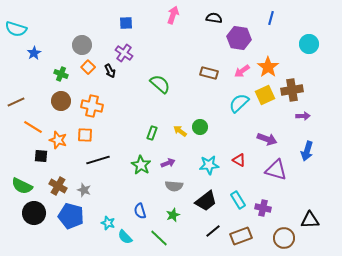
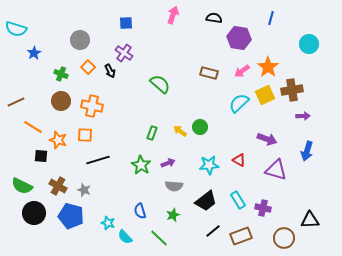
gray circle at (82, 45): moved 2 px left, 5 px up
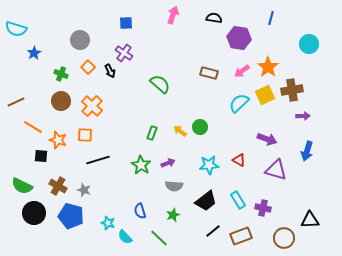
orange cross at (92, 106): rotated 30 degrees clockwise
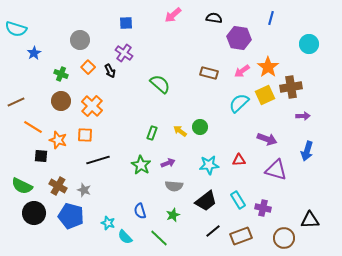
pink arrow at (173, 15): rotated 150 degrees counterclockwise
brown cross at (292, 90): moved 1 px left, 3 px up
red triangle at (239, 160): rotated 32 degrees counterclockwise
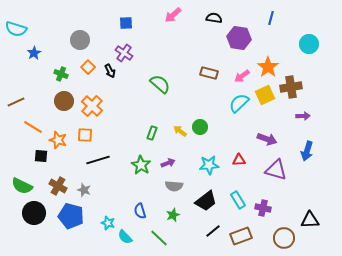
pink arrow at (242, 71): moved 5 px down
brown circle at (61, 101): moved 3 px right
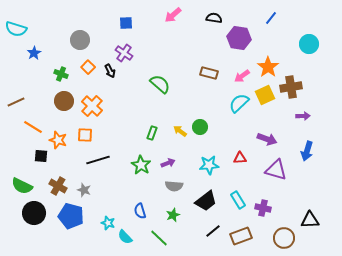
blue line at (271, 18): rotated 24 degrees clockwise
red triangle at (239, 160): moved 1 px right, 2 px up
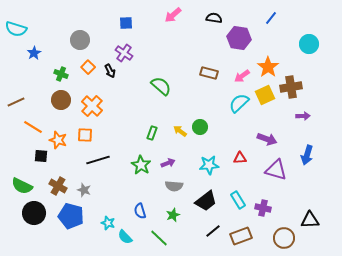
green semicircle at (160, 84): moved 1 px right, 2 px down
brown circle at (64, 101): moved 3 px left, 1 px up
blue arrow at (307, 151): moved 4 px down
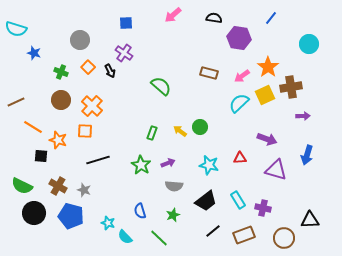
blue star at (34, 53): rotated 24 degrees counterclockwise
green cross at (61, 74): moved 2 px up
orange square at (85, 135): moved 4 px up
cyan star at (209, 165): rotated 18 degrees clockwise
brown rectangle at (241, 236): moved 3 px right, 1 px up
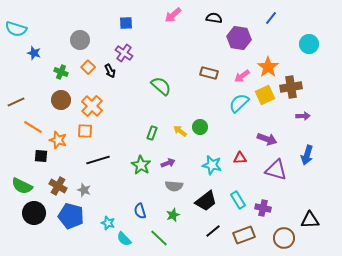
cyan star at (209, 165): moved 3 px right
cyan semicircle at (125, 237): moved 1 px left, 2 px down
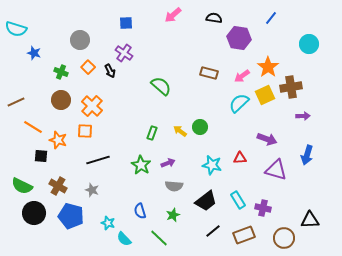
gray star at (84, 190): moved 8 px right
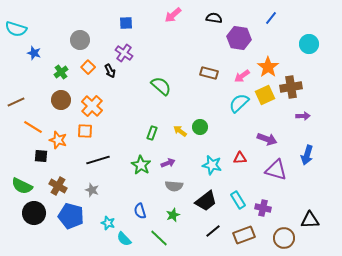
green cross at (61, 72): rotated 32 degrees clockwise
